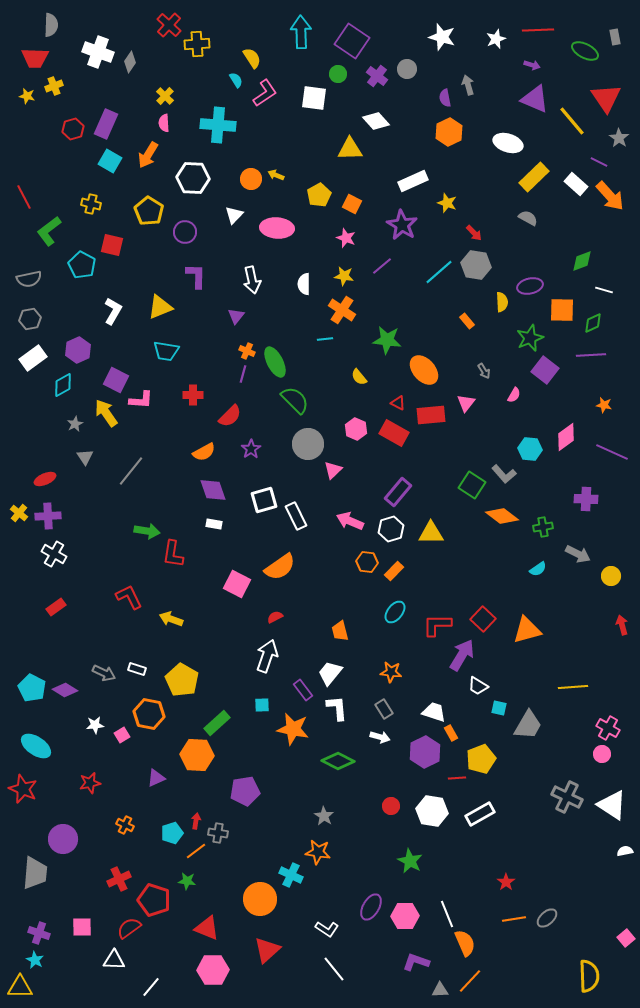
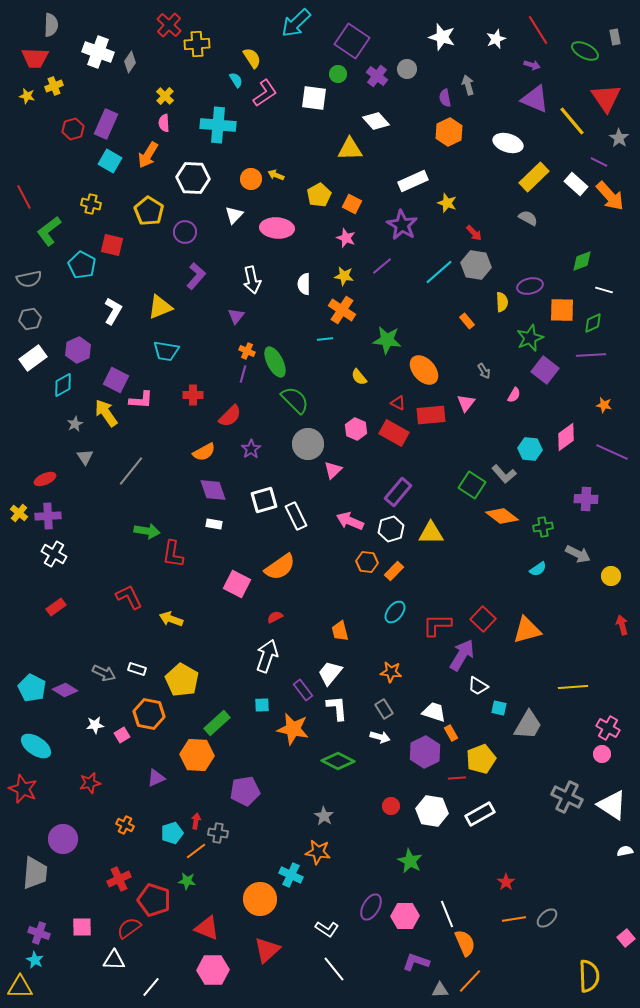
red line at (538, 30): rotated 60 degrees clockwise
cyan arrow at (301, 32): moved 5 px left, 9 px up; rotated 132 degrees counterclockwise
purple L-shape at (196, 276): rotated 40 degrees clockwise
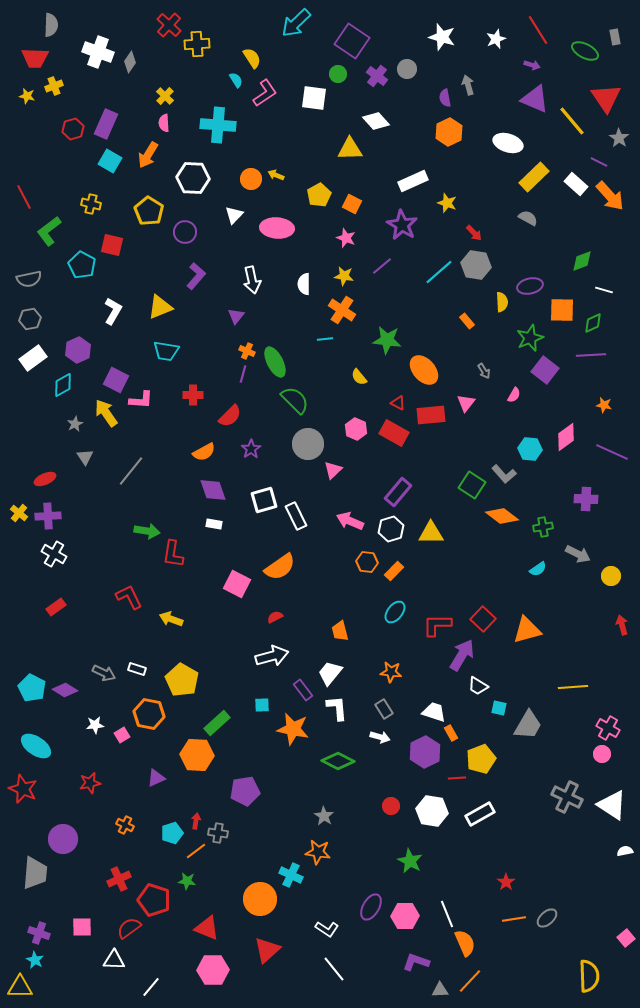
white arrow at (267, 656): moved 5 px right; rotated 56 degrees clockwise
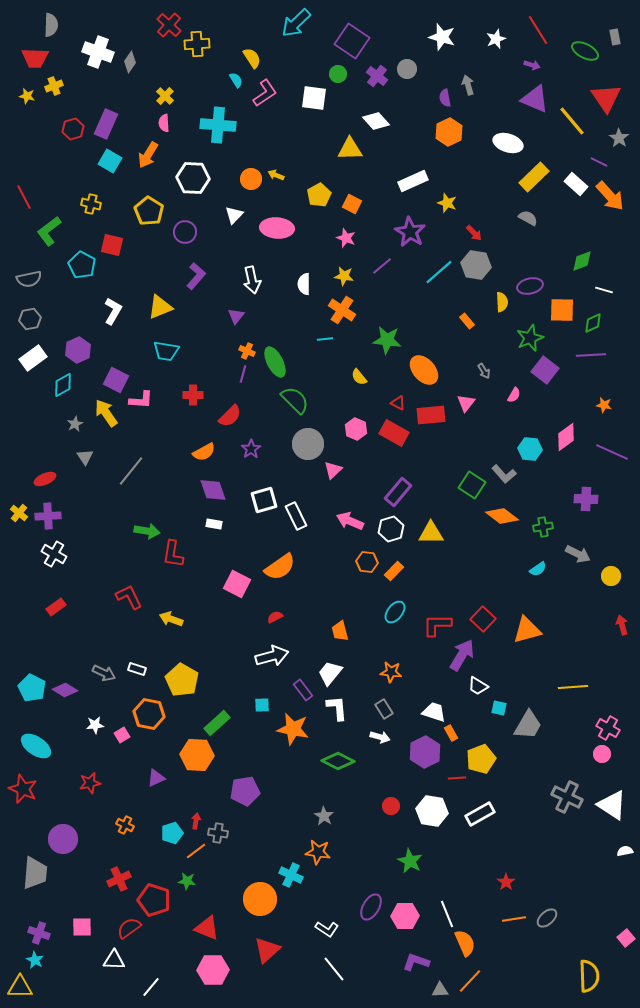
purple star at (402, 225): moved 8 px right, 7 px down
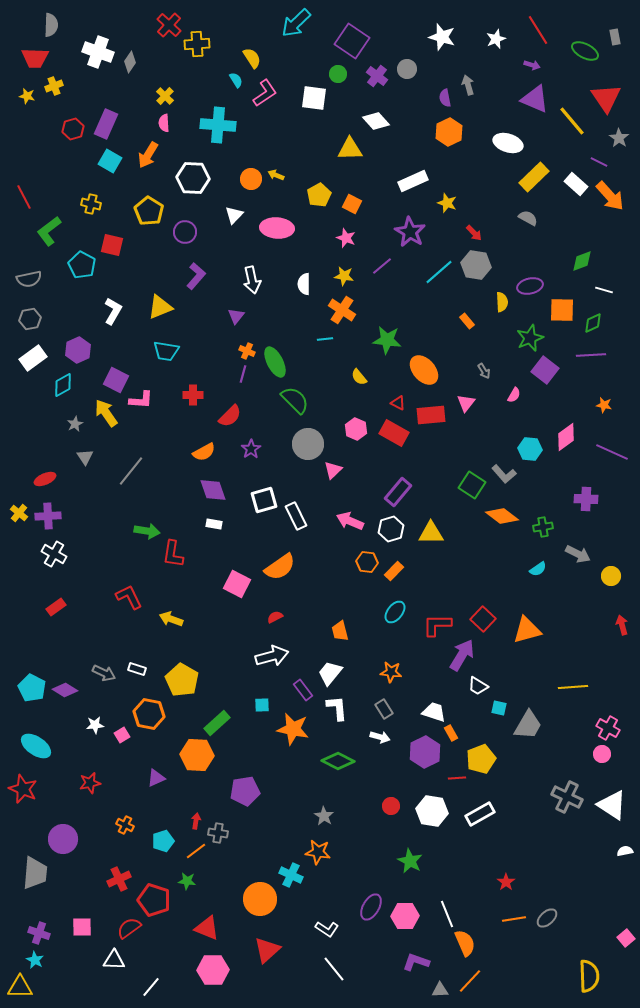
cyan pentagon at (172, 833): moved 9 px left, 8 px down
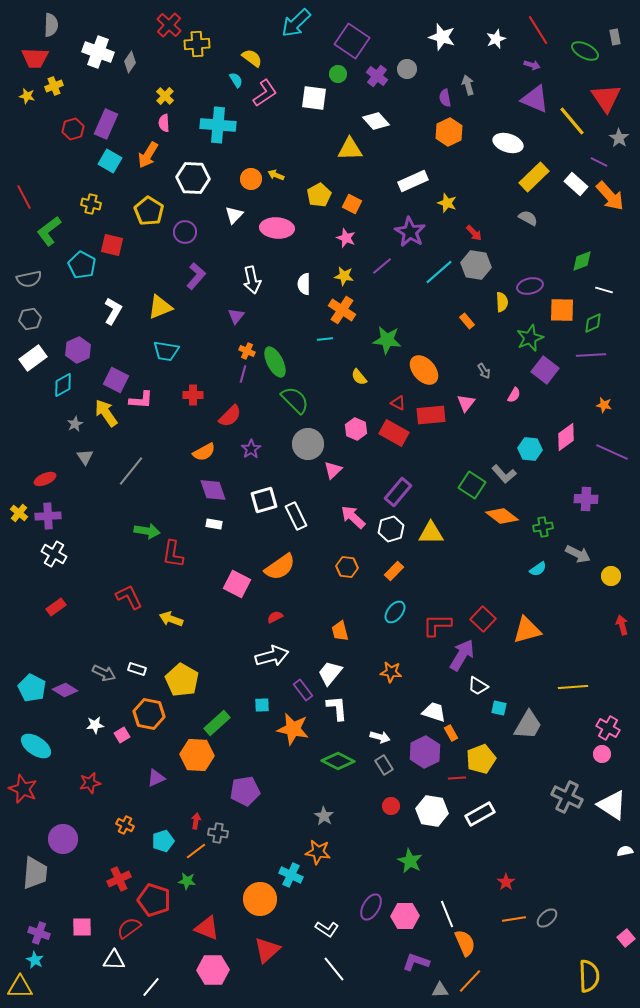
yellow semicircle at (252, 58): rotated 20 degrees counterclockwise
pink arrow at (350, 521): moved 3 px right, 4 px up; rotated 20 degrees clockwise
orange hexagon at (367, 562): moved 20 px left, 5 px down
gray rectangle at (384, 709): moved 56 px down
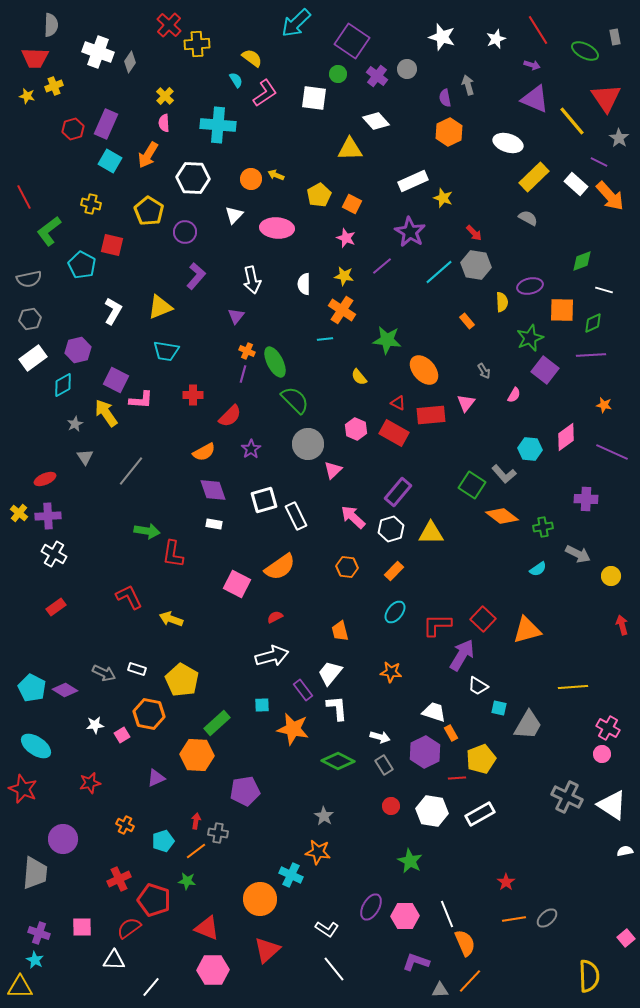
yellow star at (447, 203): moved 4 px left, 5 px up
purple hexagon at (78, 350): rotated 10 degrees clockwise
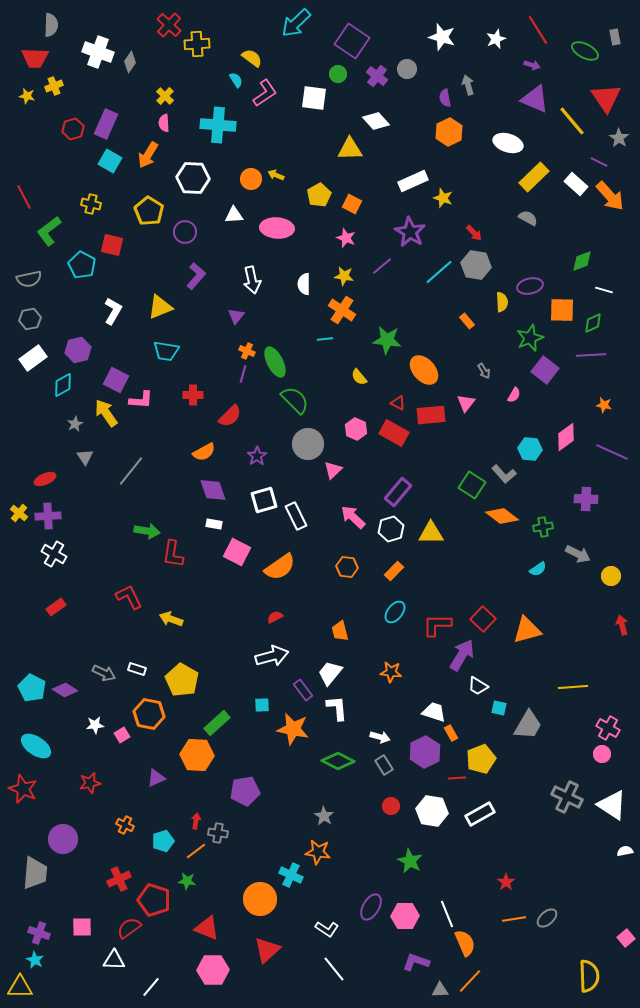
white triangle at (234, 215): rotated 42 degrees clockwise
purple star at (251, 449): moved 6 px right, 7 px down
pink square at (237, 584): moved 32 px up
